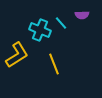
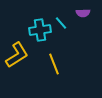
purple semicircle: moved 1 px right, 2 px up
cyan cross: rotated 30 degrees counterclockwise
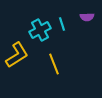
purple semicircle: moved 4 px right, 4 px down
cyan line: moved 1 px right, 1 px down; rotated 24 degrees clockwise
cyan cross: rotated 20 degrees counterclockwise
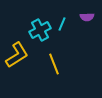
cyan line: rotated 40 degrees clockwise
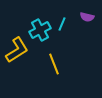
purple semicircle: rotated 16 degrees clockwise
yellow L-shape: moved 5 px up
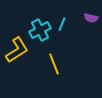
purple semicircle: moved 4 px right, 1 px down
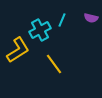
cyan line: moved 4 px up
yellow L-shape: moved 1 px right
yellow line: rotated 15 degrees counterclockwise
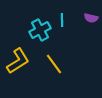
cyan line: rotated 24 degrees counterclockwise
yellow L-shape: moved 11 px down
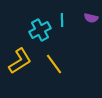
yellow L-shape: moved 2 px right
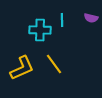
cyan cross: rotated 30 degrees clockwise
yellow L-shape: moved 2 px right, 7 px down; rotated 8 degrees clockwise
